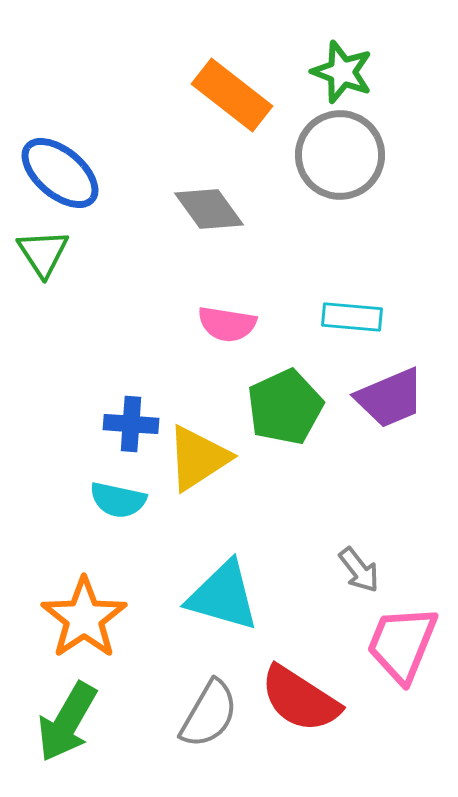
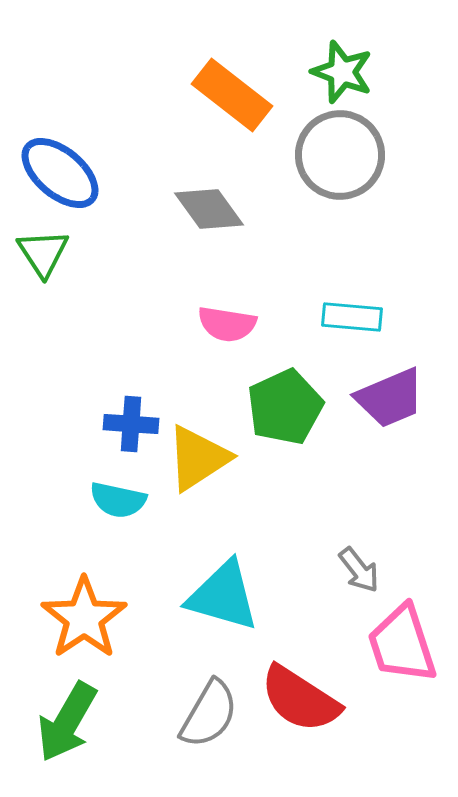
pink trapezoid: rotated 40 degrees counterclockwise
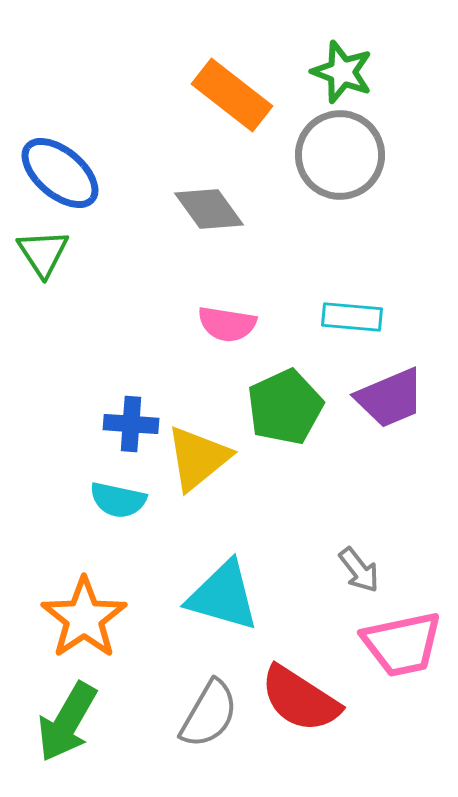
yellow triangle: rotated 6 degrees counterclockwise
pink trapezoid: rotated 84 degrees counterclockwise
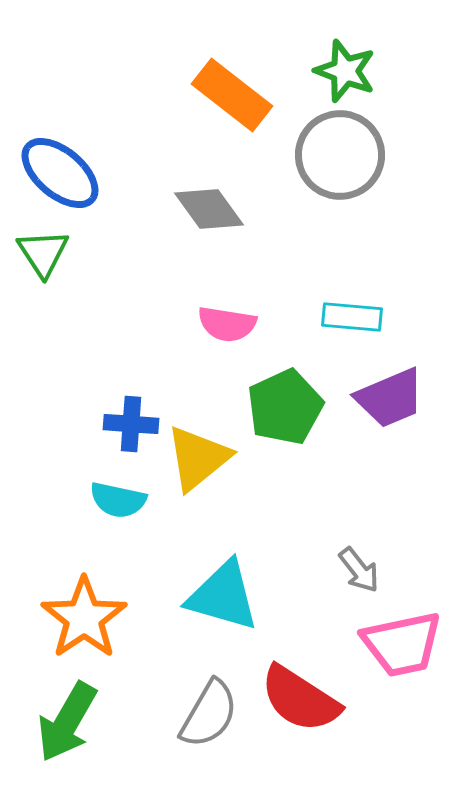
green star: moved 3 px right, 1 px up
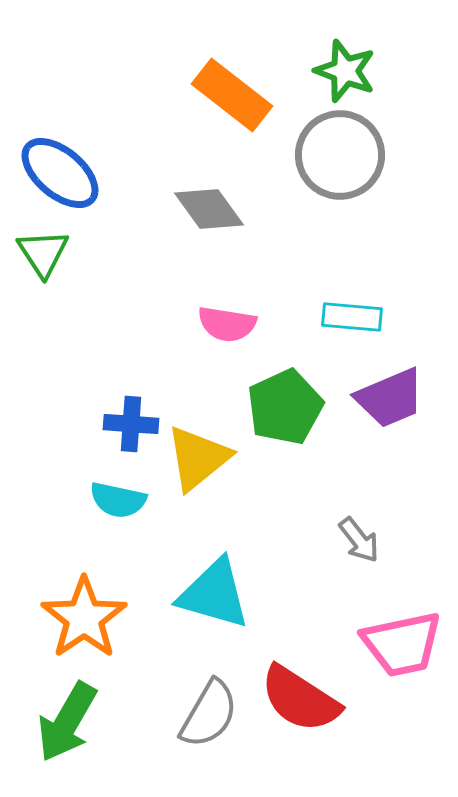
gray arrow: moved 30 px up
cyan triangle: moved 9 px left, 2 px up
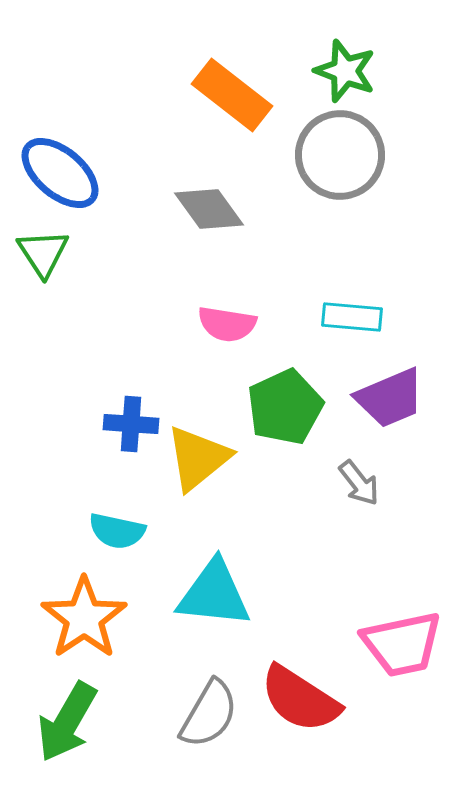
cyan semicircle: moved 1 px left, 31 px down
gray arrow: moved 57 px up
cyan triangle: rotated 10 degrees counterclockwise
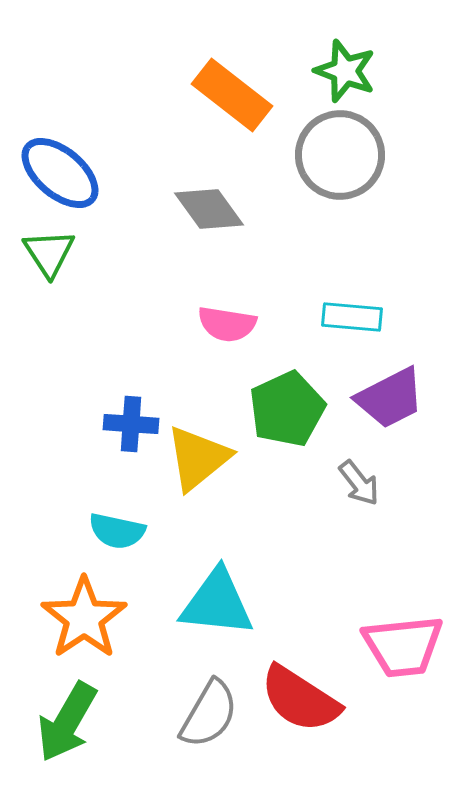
green triangle: moved 6 px right
purple trapezoid: rotated 4 degrees counterclockwise
green pentagon: moved 2 px right, 2 px down
cyan triangle: moved 3 px right, 9 px down
pink trapezoid: moved 1 px right, 2 px down; rotated 6 degrees clockwise
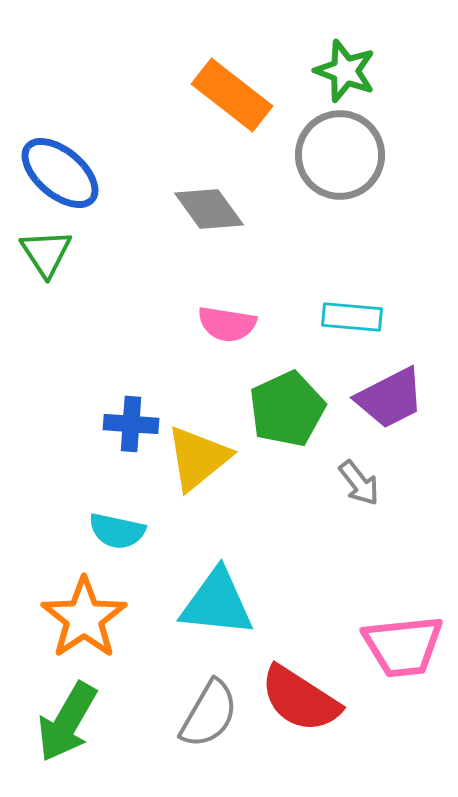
green triangle: moved 3 px left
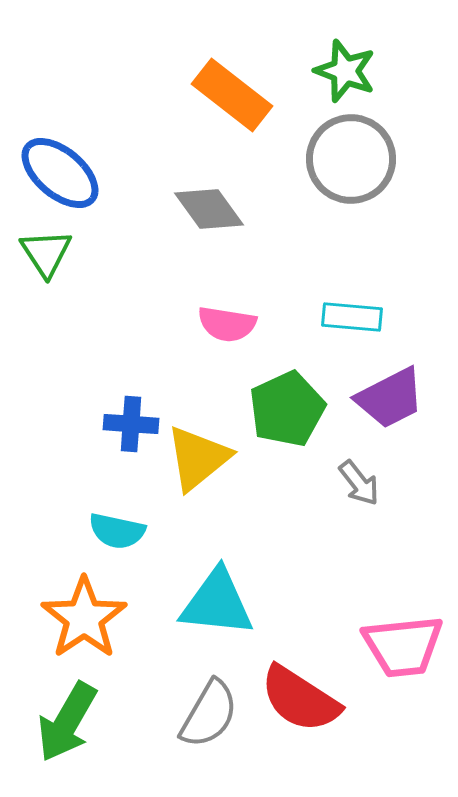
gray circle: moved 11 px right, 4 px down
